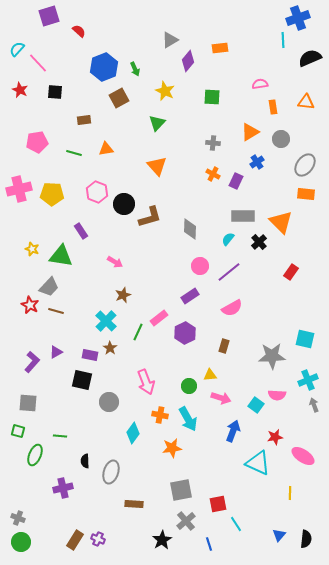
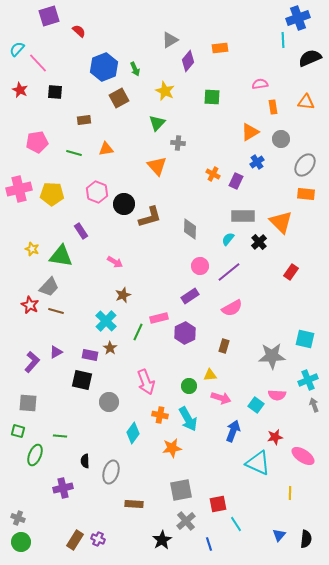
gray cross at (213, 143): moved 35 px left
pink rectangle at (159, 318): rotated 24 degrees clockwise
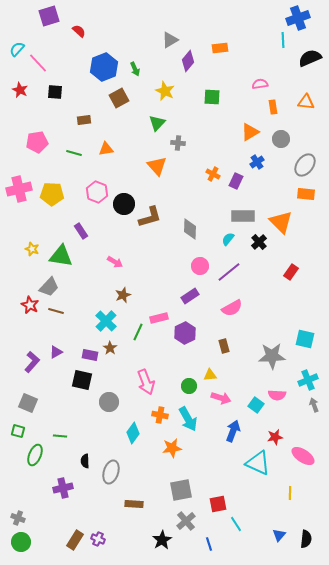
brown rectangle at (224, 346): rotated 32 degrees counterclockwise
gray square at (28, 403): rotated 18 degrees clockwise
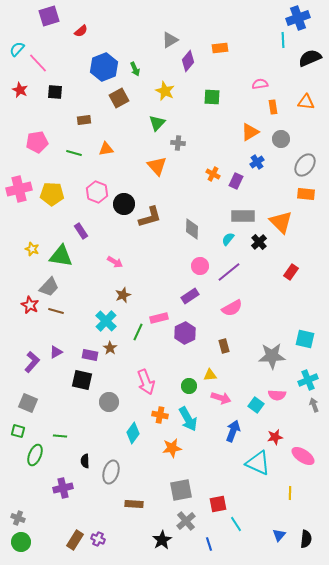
red semicircle at (79, 31): moved 2 px right; rotated 96 degrees clockwise
gray diamond at (190, 229): moved 2 px right
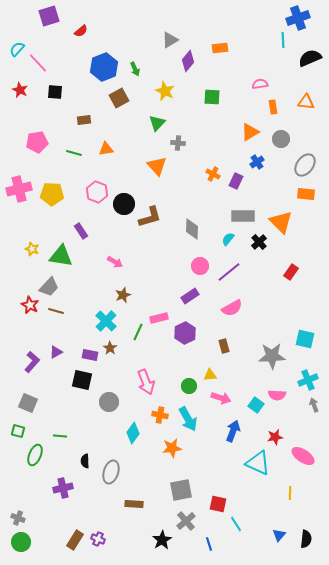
red square at (218, 504): rotated 24 degrees clockwise
